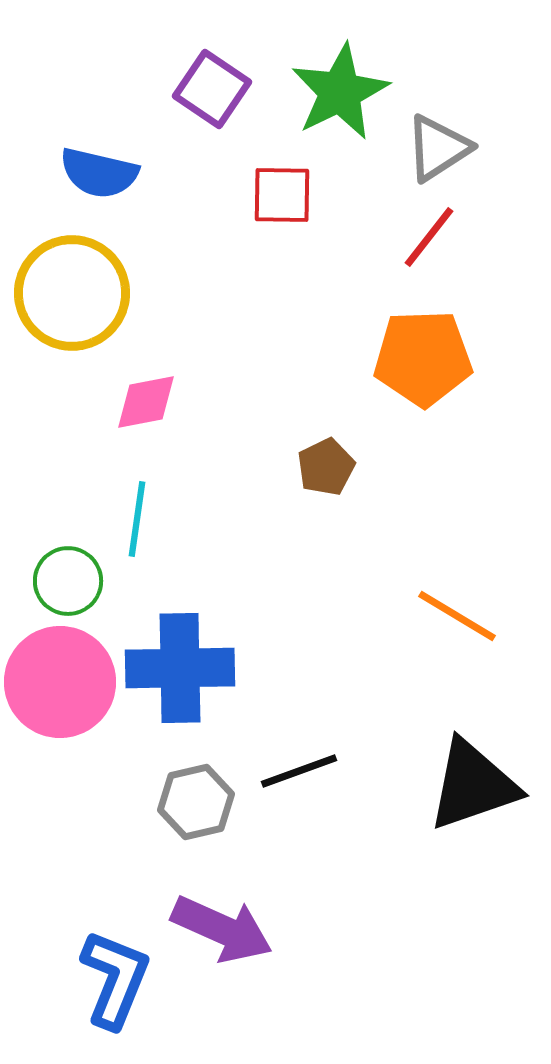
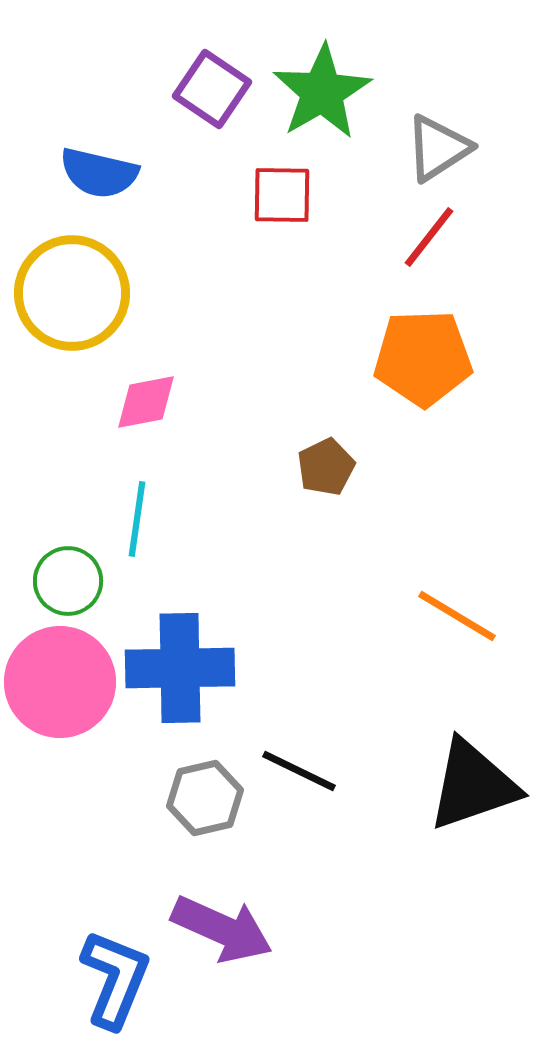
green star: moved 18 px left; rotated 4 degrees counterclockwise
black line: rotated 46 degrees clockwise
gray hexagon: moved 9 px right, 4 px up
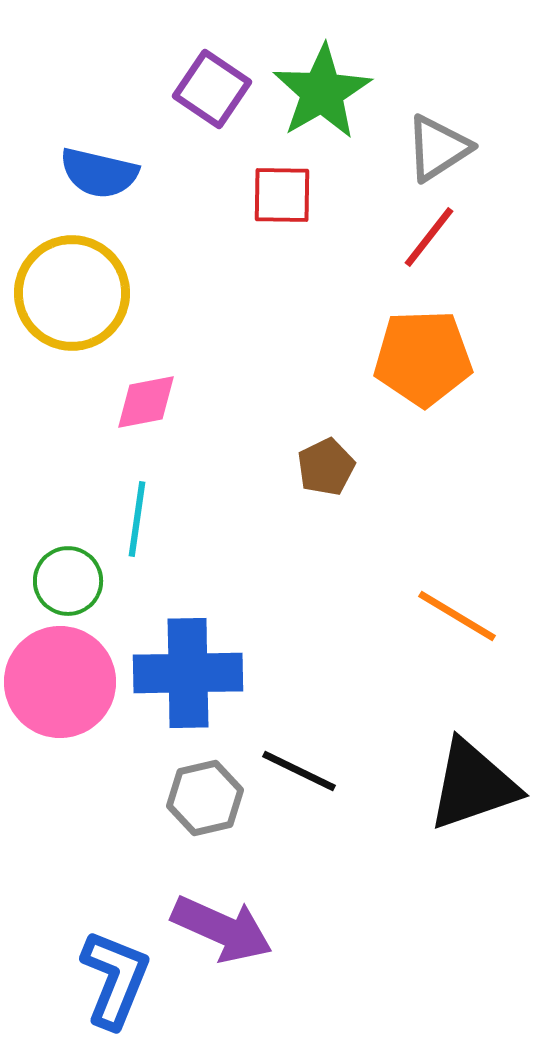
blue cross: moved 8 px right, 5 px down
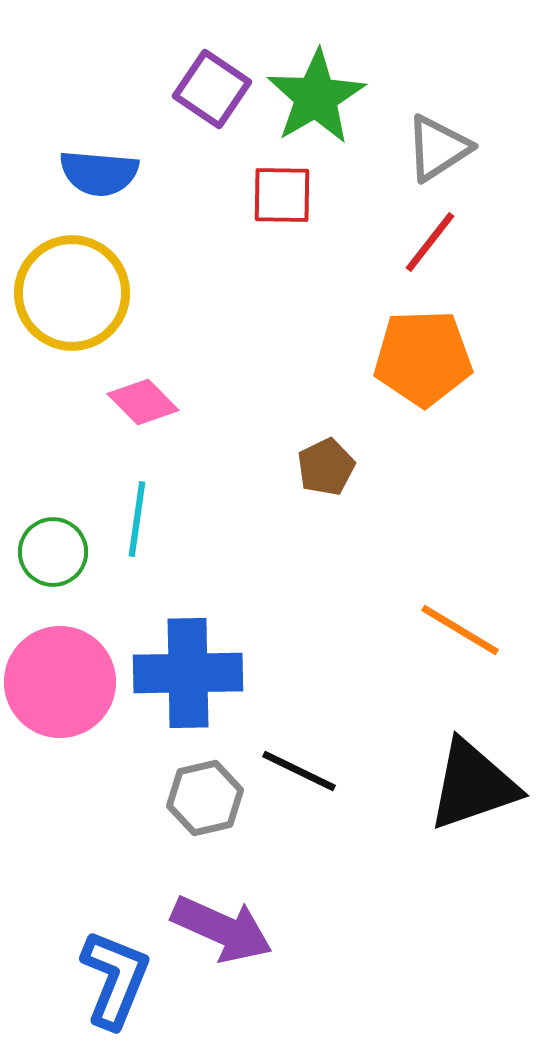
green star: moved 6 px left, 5 px down
blue semicircle: rotated 8 degrees counterclockwise
red line: moved 1 px right, 5 px down
pink diamond: moved 3 px left; rotated 56 degrees clockwise
green circle: moved 15 px left, 29 px up
orange line: moved 3 px right, 14 px down
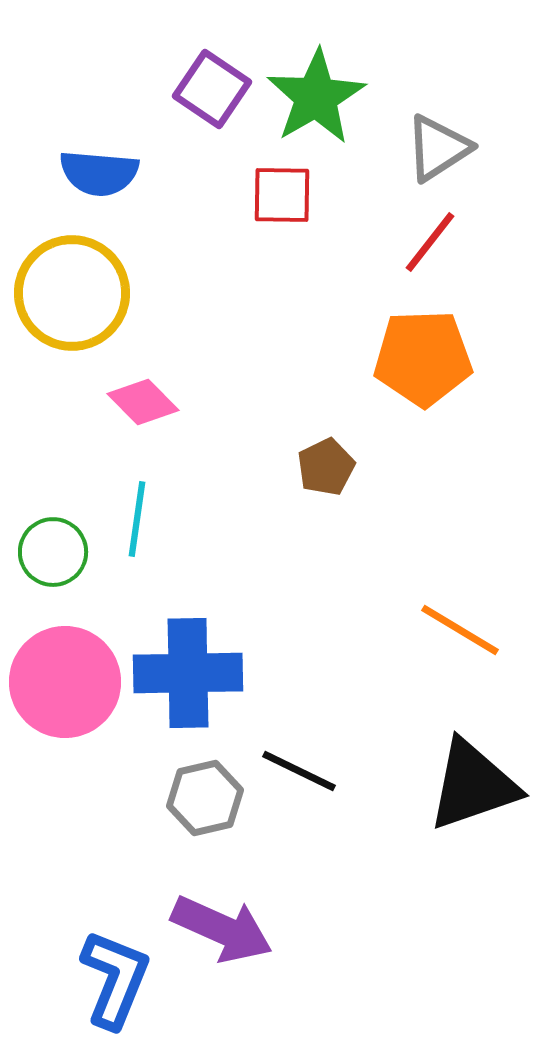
pink circle: moved 5 px right
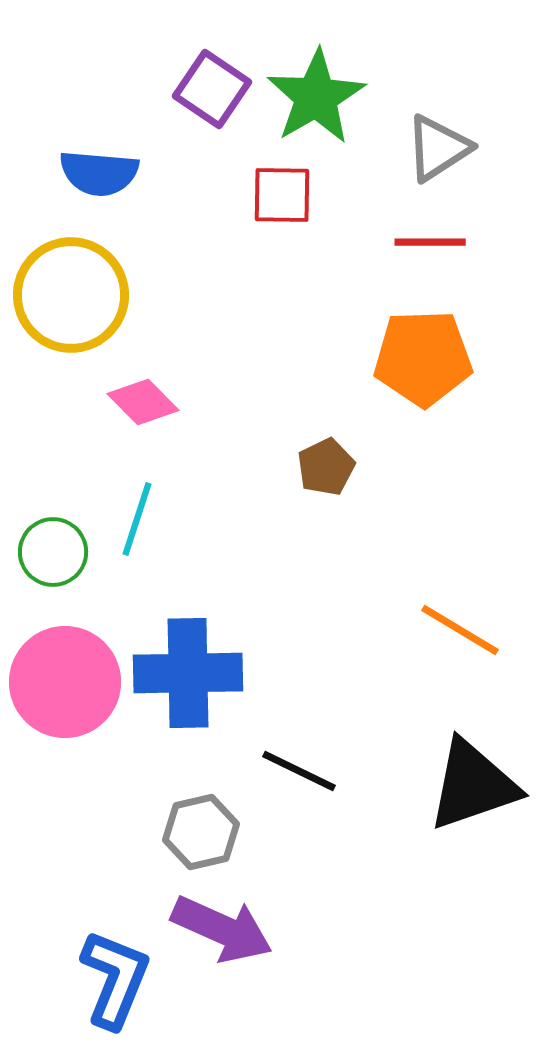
red line: rotated 52 degrees clockwise
yellow circle: moved 1 px left, 2 px down
cyan line: rotated 10 degrees clockwise
gray hexagon: moved 4 px left, 34 px down
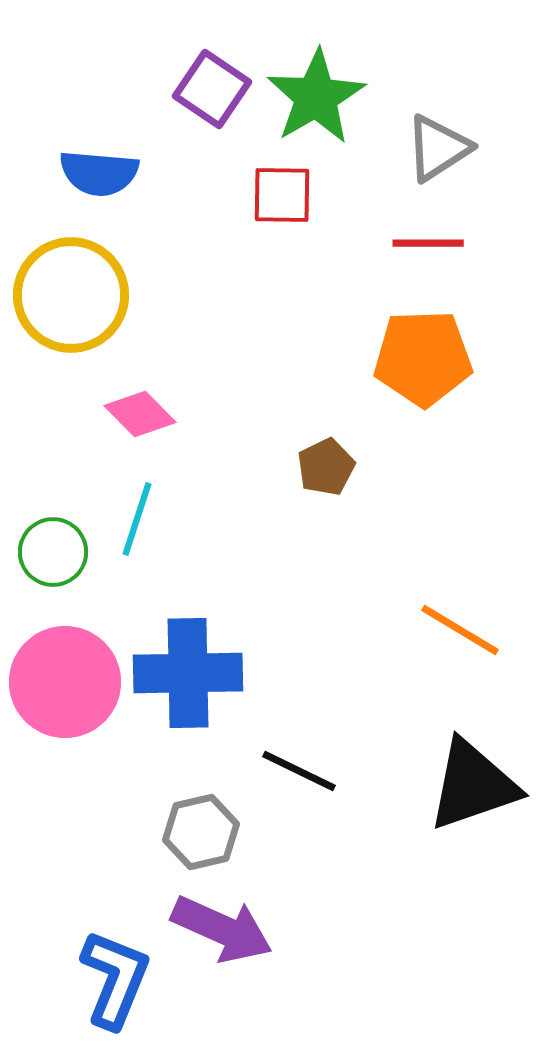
red line: moved 2 px left, 1 px down
pink diamond: moved 3 px left, 12 px down
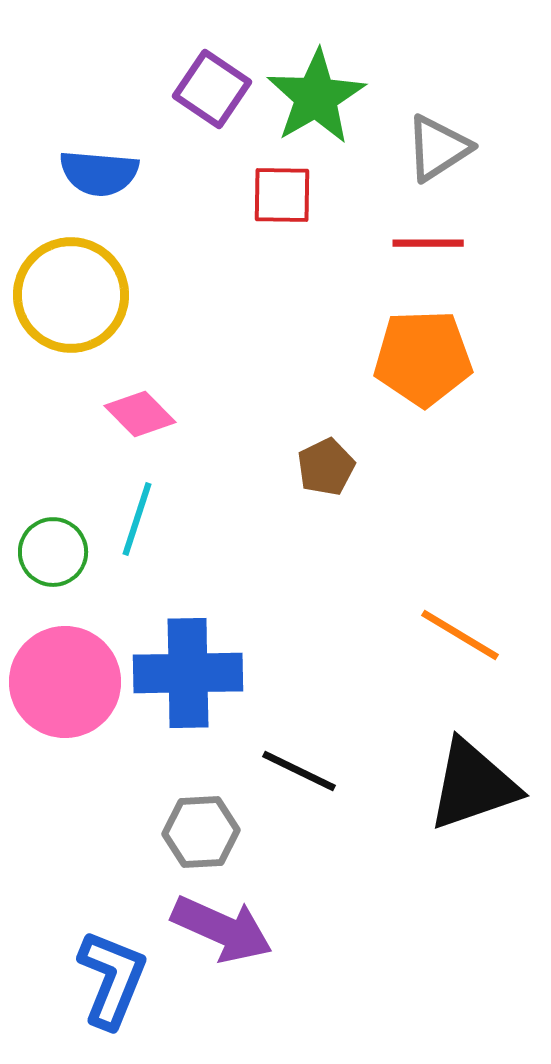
orange line: moved 5 px down
gray hexagon: rotated 10 degrees clockwise
blue L-shape: moved 3 px left
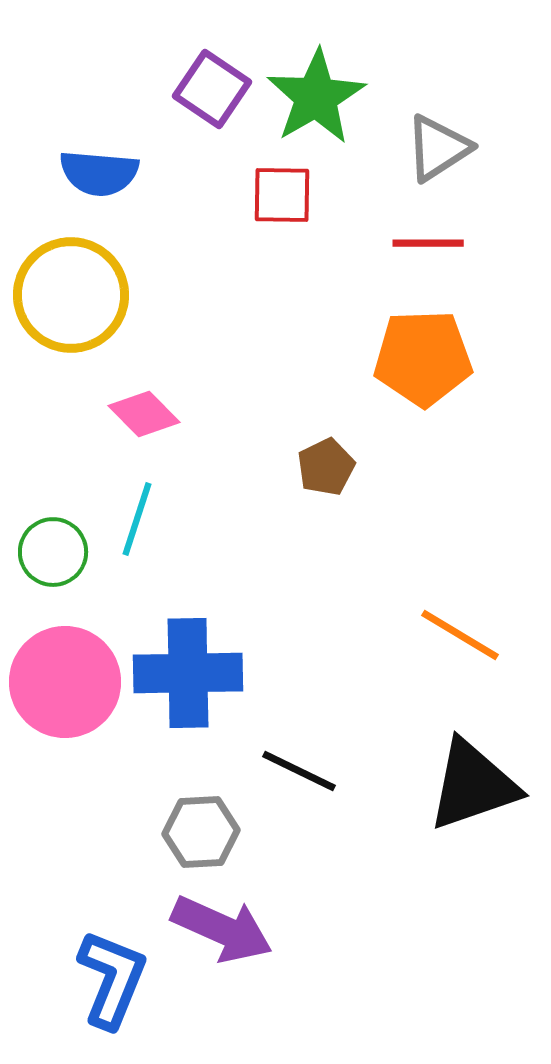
pink diamond: moved 4 px right
